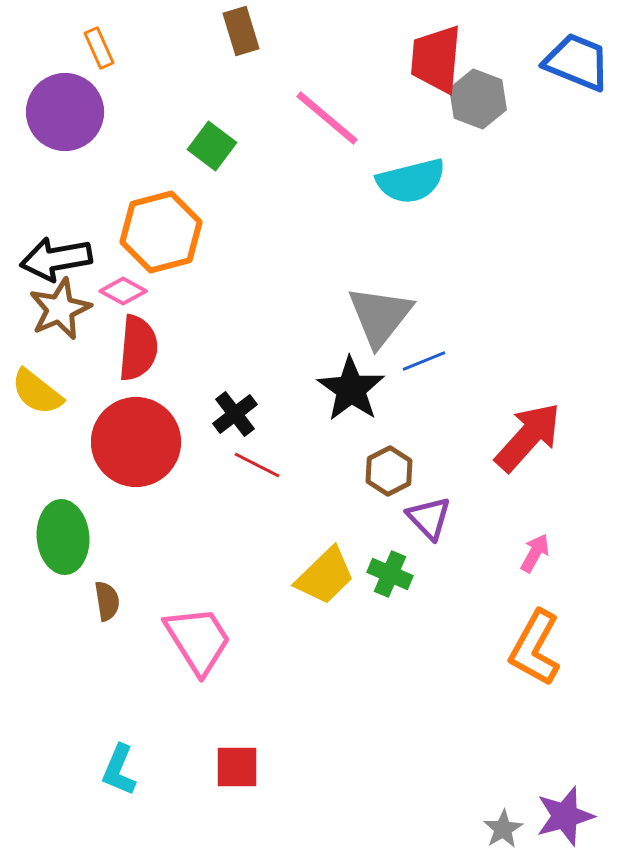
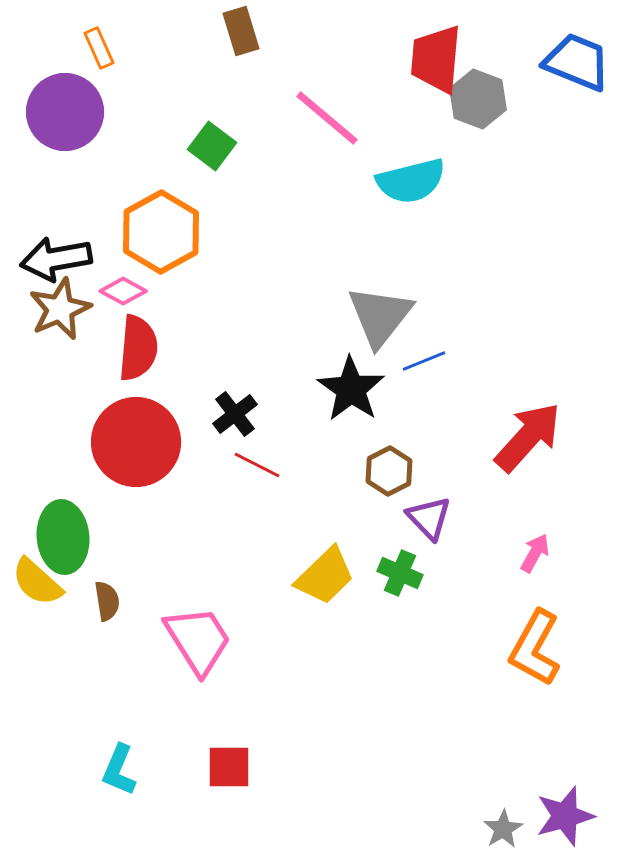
orange hexagon: rotated 14 degrees counterclockwise
yellow semicircle: moved 190 px down; rotated 4 degrees clockwise
green cross: moved 10 px right, 1 px up
red square: moved 8 px left
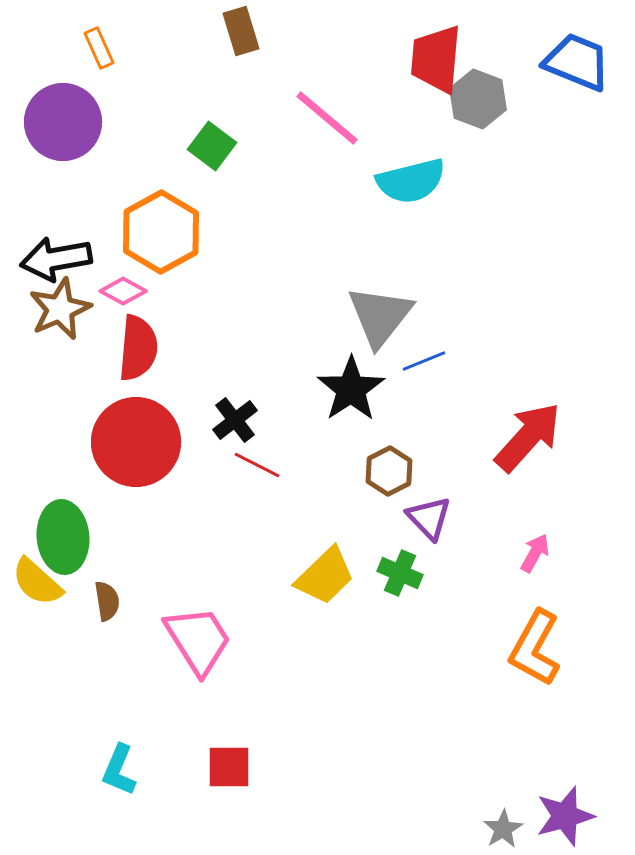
purple circle: moved 2 px left, 10 px down
black star: rotated 4 degrees clockwise
black cross: moved 6 px down
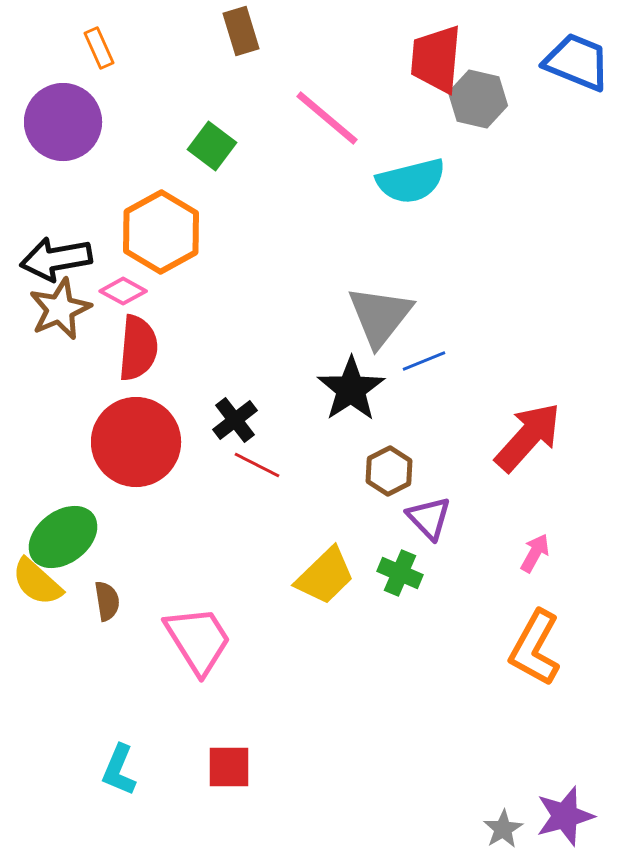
gray hexagon: rotated 8 degrees counterclockwise
green ellipse: rotated 58 degrees clockwise
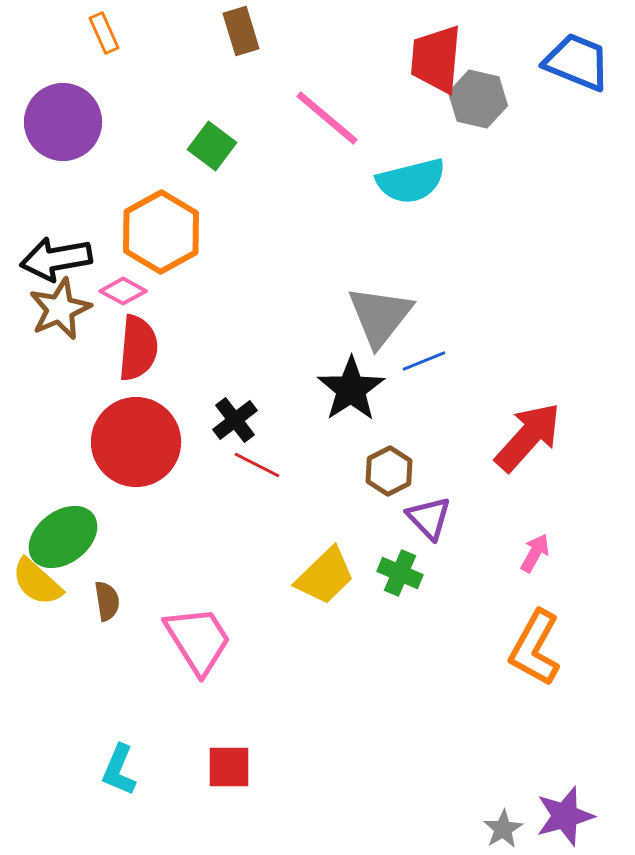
orange rectangle: moved 5 px right, 15 px up
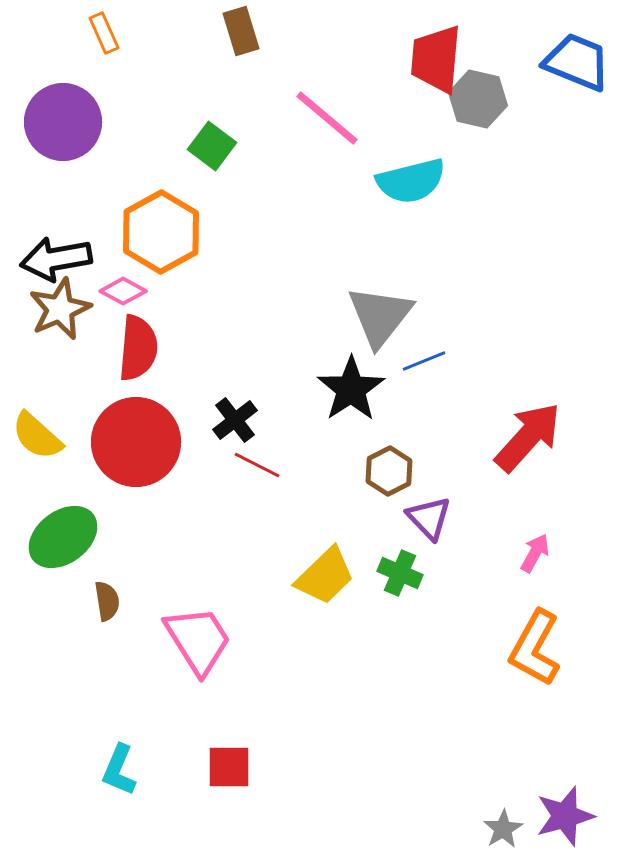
yellow semicircle: moved 146 px up
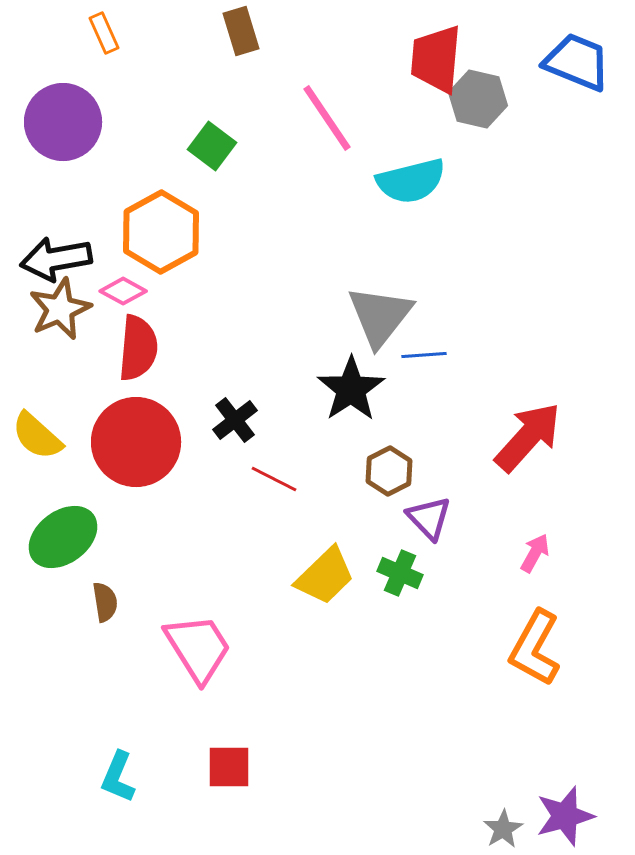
pink line: rotated 16 degrees clockwise
blue line: moved 6 px up; rotated 18 degrees clockwise
red line: moved 17 px right, 14 px down
brown semicircle: moved 2 px left, 1 px down
pink trapezoid: moved 8 px down
cyan L-shape: moved 1 px left, 7 px down
